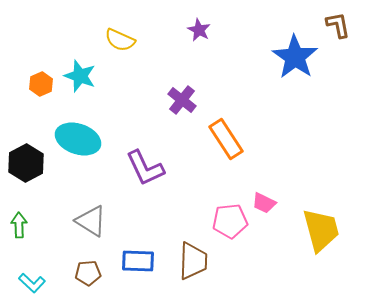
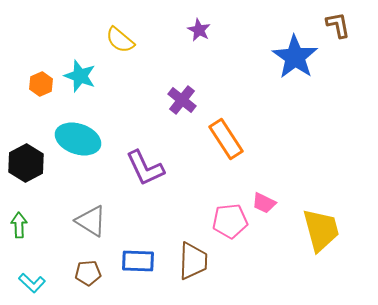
yellow semicircle: rotated 16 degrees clockwise
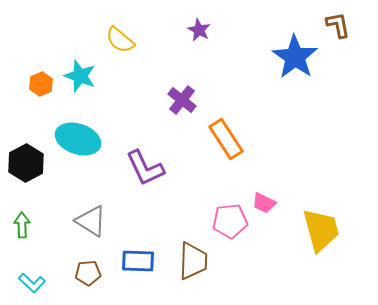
green arrow: moved 3 px right
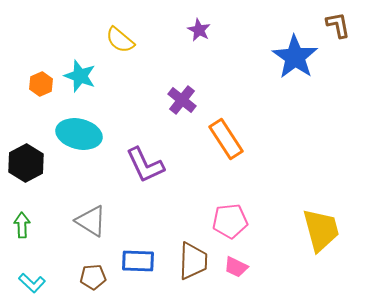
cyan ellipse: moved 1 px right, 5 px up; rotated 6 degrees counterclockwise
purple L-shape: moved 3 px up
pink trapezoid: moved 28 px left, 64 px down
brown pentagon: moved 5 px right, 4 px down
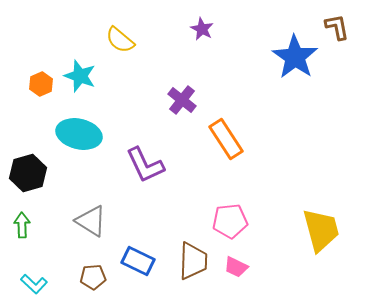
brown L-shape: moved 1 px left, 2 px down
purple star: moved 3 px right, 1 px up
black hexagon: moved 2 px right, 10 px down; rotated 12 degrees clockwise
blue rectangle: rotated 24 degrees clockwise
cyan L-shape: moved 2 px right, 1 px down
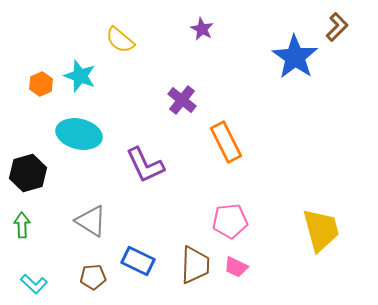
brown L-shape: rotated 56 degrees clockwise
orange rectangle: moved 3 px down; rotated 6 degrees clockwise
brown trapezoid: moved 2 px right, 4 px down
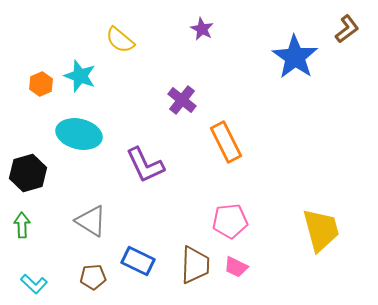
brown L-shape: moved 10 px right, 2 px down; rotated 8 degrees clockwise
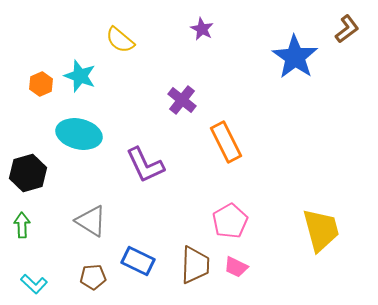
pink pentagon: rotated 24 degrees counterclockwise
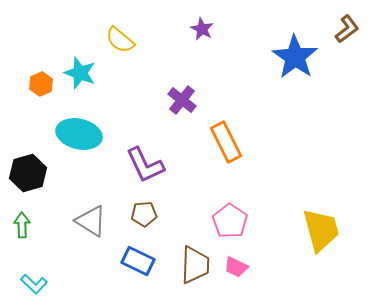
cyan star: moved 3 px up
pink pentagon: rotated 8 degrees counterclockwise
brown pentagon: moved 51 px right, 63 px up
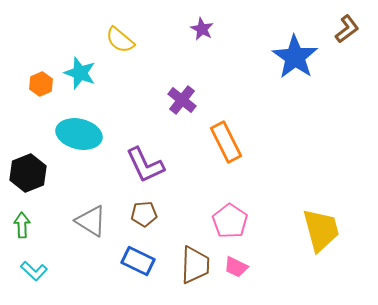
black hexagon: rotated 6 degrees counterclockwise
cyan L-shape: moved 13 px up
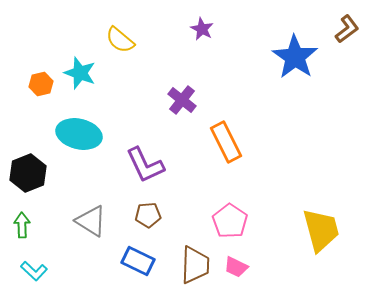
orange hexagon: rotated 10 degrees clockwise
brown pentagon: moved 4 px right, 1 px down
